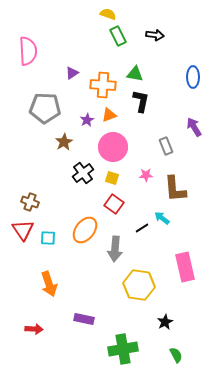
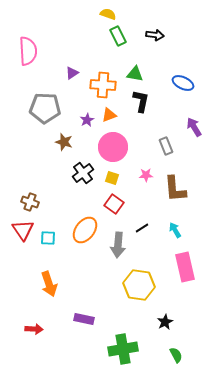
blue ellipse: moved 10 px left, 6 px down; rotated 65 degrees counterclockwise
brown star: rotated 24 degrees counterclockwise
cyan arrow: moved 13 px right, 12 px down; rotated 21 degrees clockwise
gray arrow: moved 3 px right, 4 px up
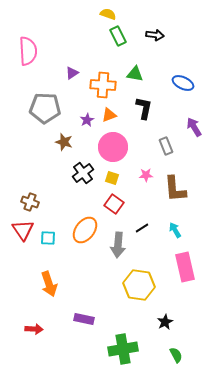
black L-shape: moved 3 px right, 7 px down
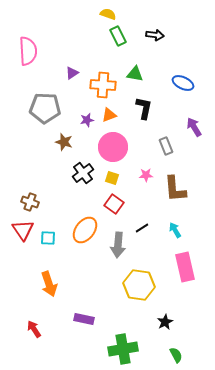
purple star: rotated 16 degrees clockwise
red arrow: rotated 126 degrees counterclockwise
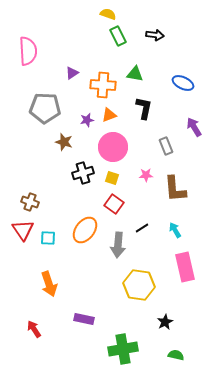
black cross: rotated 20 degrees clockwise
green semicircle: rotated 49 degrees counterclockwise
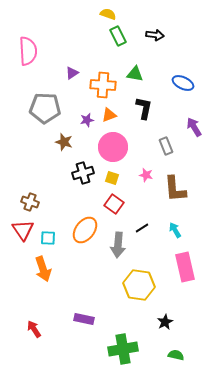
pink star: rotated 16 degrees clockwise
orange arrow: moved 6 px left, 15 px up
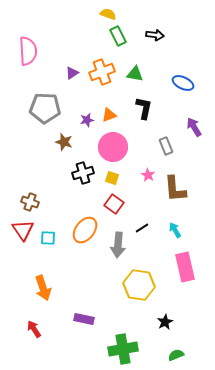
orange cross: moved 1 px left, 13 px up; rotated 25 degrees counterclockwise
pink star: moved 2 px right; rotated 16 degrees clockwise
orange arrow: moved 19 px down
green semicircle: rotated 35 degrees counterclockwise
